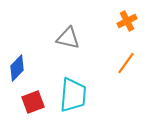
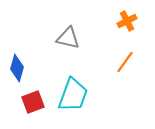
orange line: moved 1 px left, 1 px up
blue diamond: rotated 28 degrees counterclockwise
cyan trapezoid: rotated 15 degrees clockwise
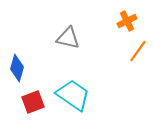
orange line: moved 13 px right, 11 px up
cyan trapezoid: rotated 75 degrees counterclockwise
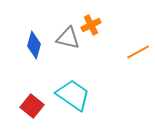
orange cross: moved 36 px left, 4 px down
orange line: moved 1 px down; rotated 25 degrees clockwise
blue diamond: moved 17 px right, 23 px up
red square: moved 1 px left, 4 px down; rotated 30 degrees counterclockwise
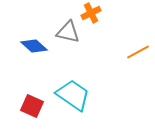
orange cross: moved 12 px up
gray triangle: moved 6 px up
blue diamond: moved 1 px down; rotated 64 degrees counterclockwise
red square: rotated 15 degrees counterclockwise
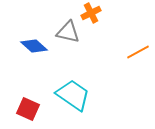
red square: moved 4 px left, 3 px down
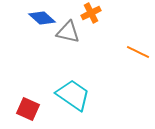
blue diamond: moved 8 px right, 28 px up
orange line: rotated 55 degrees clockwise
